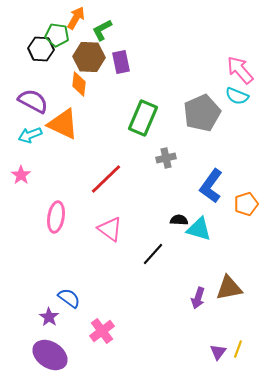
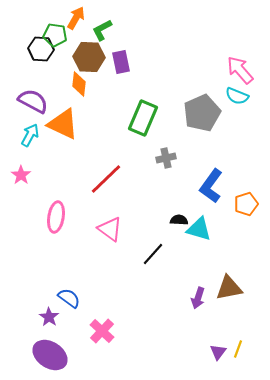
green pentagon: moved 2 px left
cyan arrow: rotated 140 degrees clockwise
pink cross: rotated 10 degrees counterclockwise
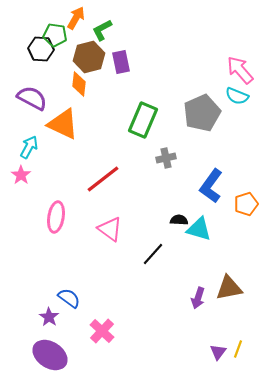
brown hexagon: rotated 16 degrees counterclockwise
purple semicircle: moved 1 px left, 3 px up
green rectangle: moved 2 px down
cyan arrow: moved 1 px left, 12 px down
red line: moved 3 px left; rotated 6 degrees clockwise
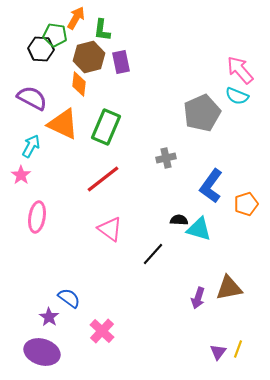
green L-shape: rotated 55 degrees counterclockwise
green rectangle: moved 37 px left, 7 px down
cyan arrow: moved 2 px right, 1 px up
pink ellipse: moved 19 px left
purple ellipse: moved 8 px left, 3 px up; rotated 16 degrees counterclockwise
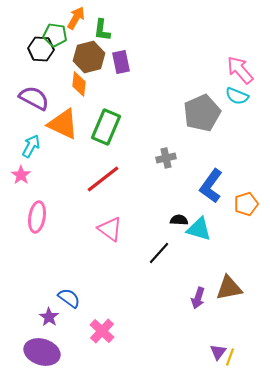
purple semicircle: moved 2 px right
black line: moved 6 px right, 1 px up
yellow line: moved 8 px left, 8 px down
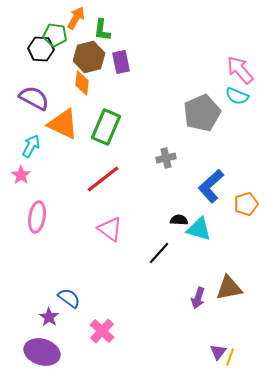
orange diamond: moved 3 px right, 1 px up
blue L-shape: rotated 12 degrees clockwise
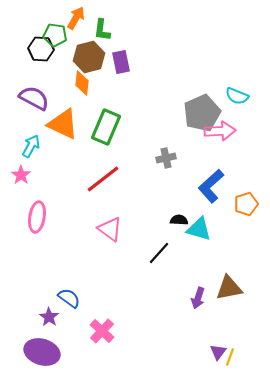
pink arrow: moved 20 px left, 61 px down; rotated 128 degrees clockwise
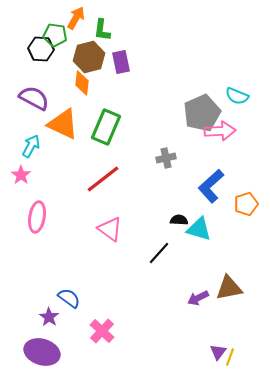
purple arrow: rotated 45 degrees clockwise
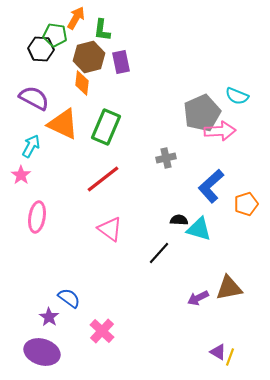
purple triangle: rotated 36 degrees counterclockwise
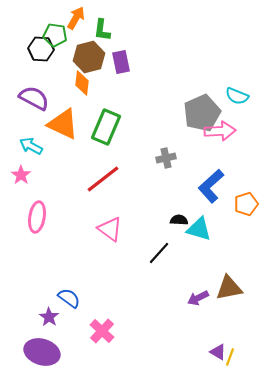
cyan arrow: rotated 90 degrees counterclockwise
